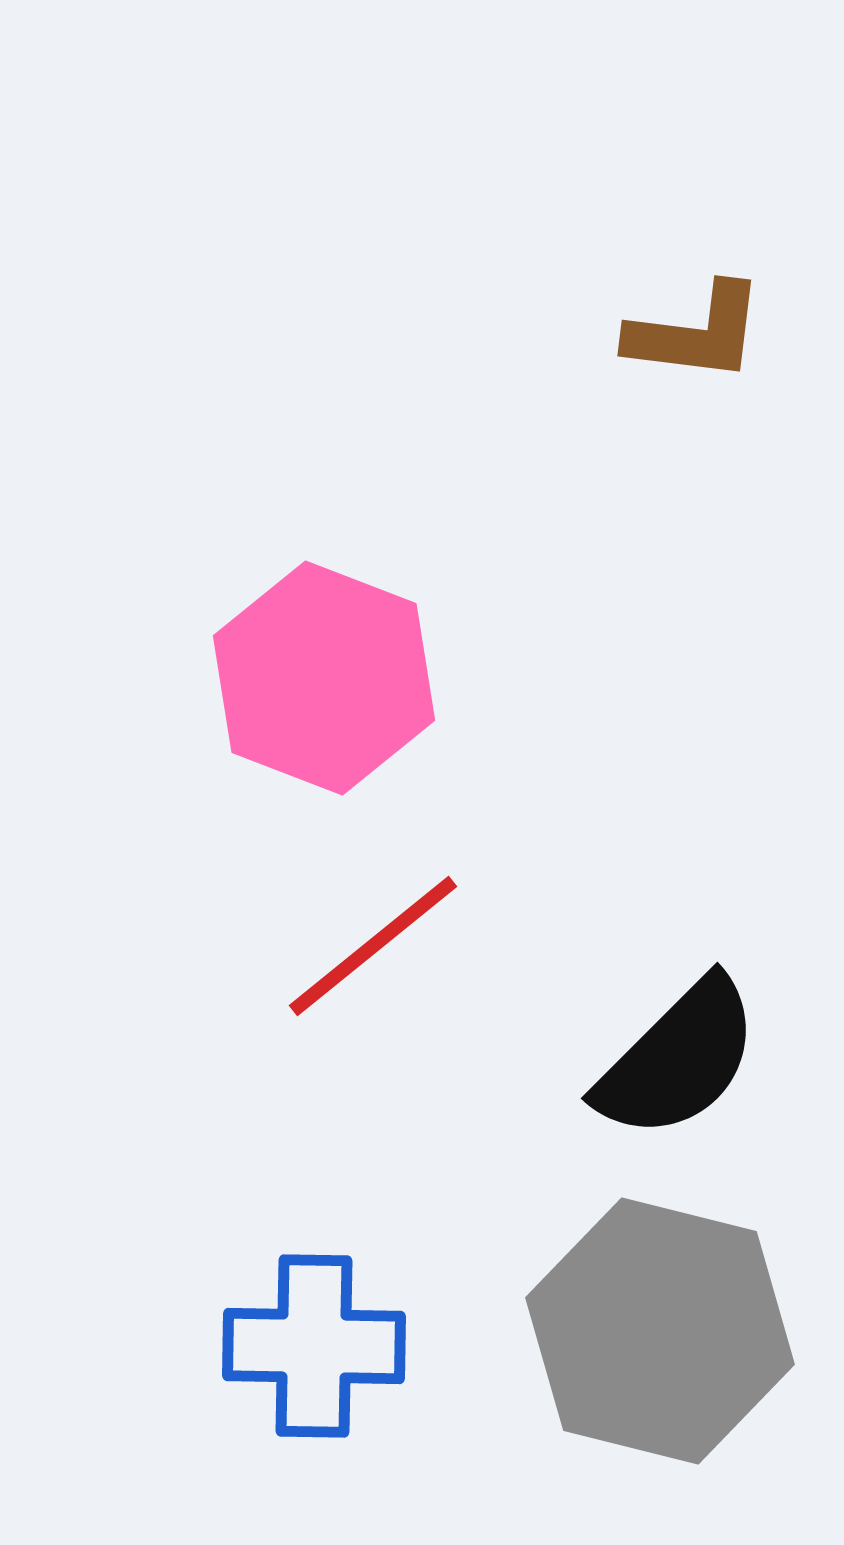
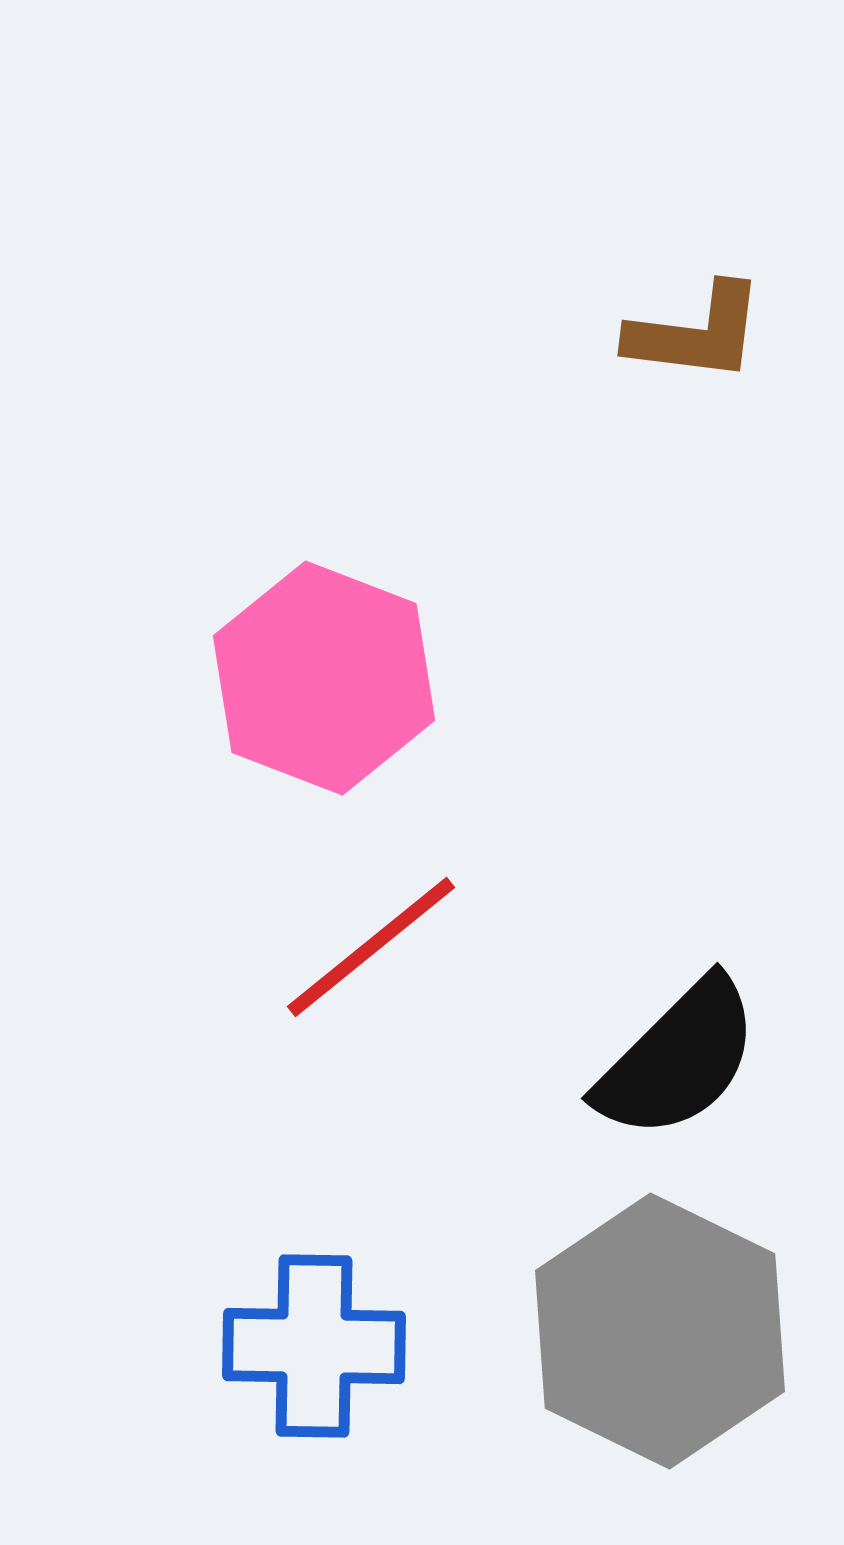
red line: moved 2 px left, 1 px down
gray hexagon: rotated 12 degrees clockwise
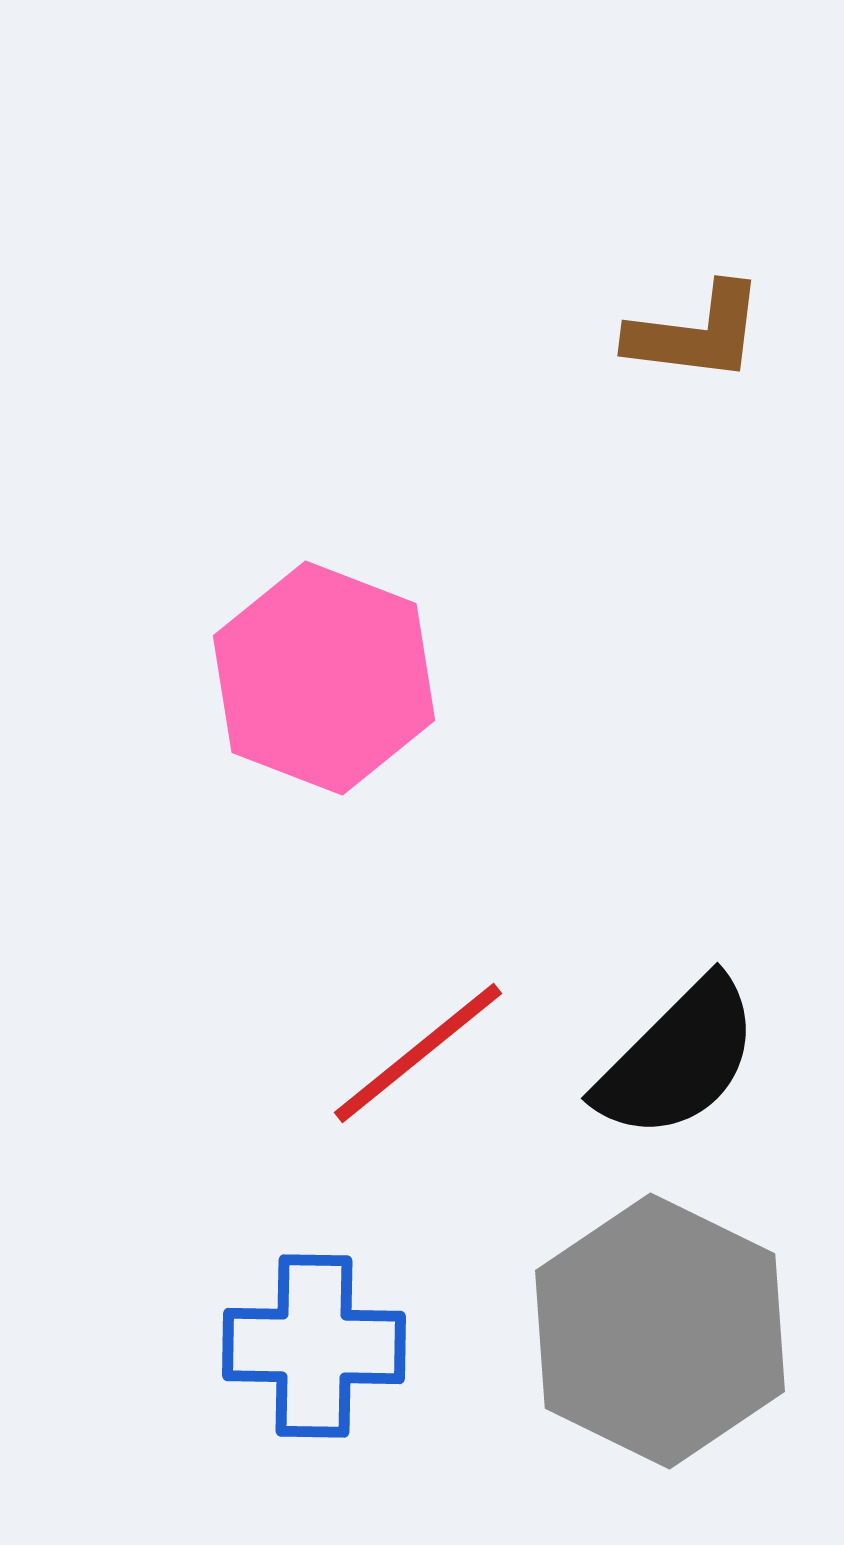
red line: moved 47 px right, 106 px down
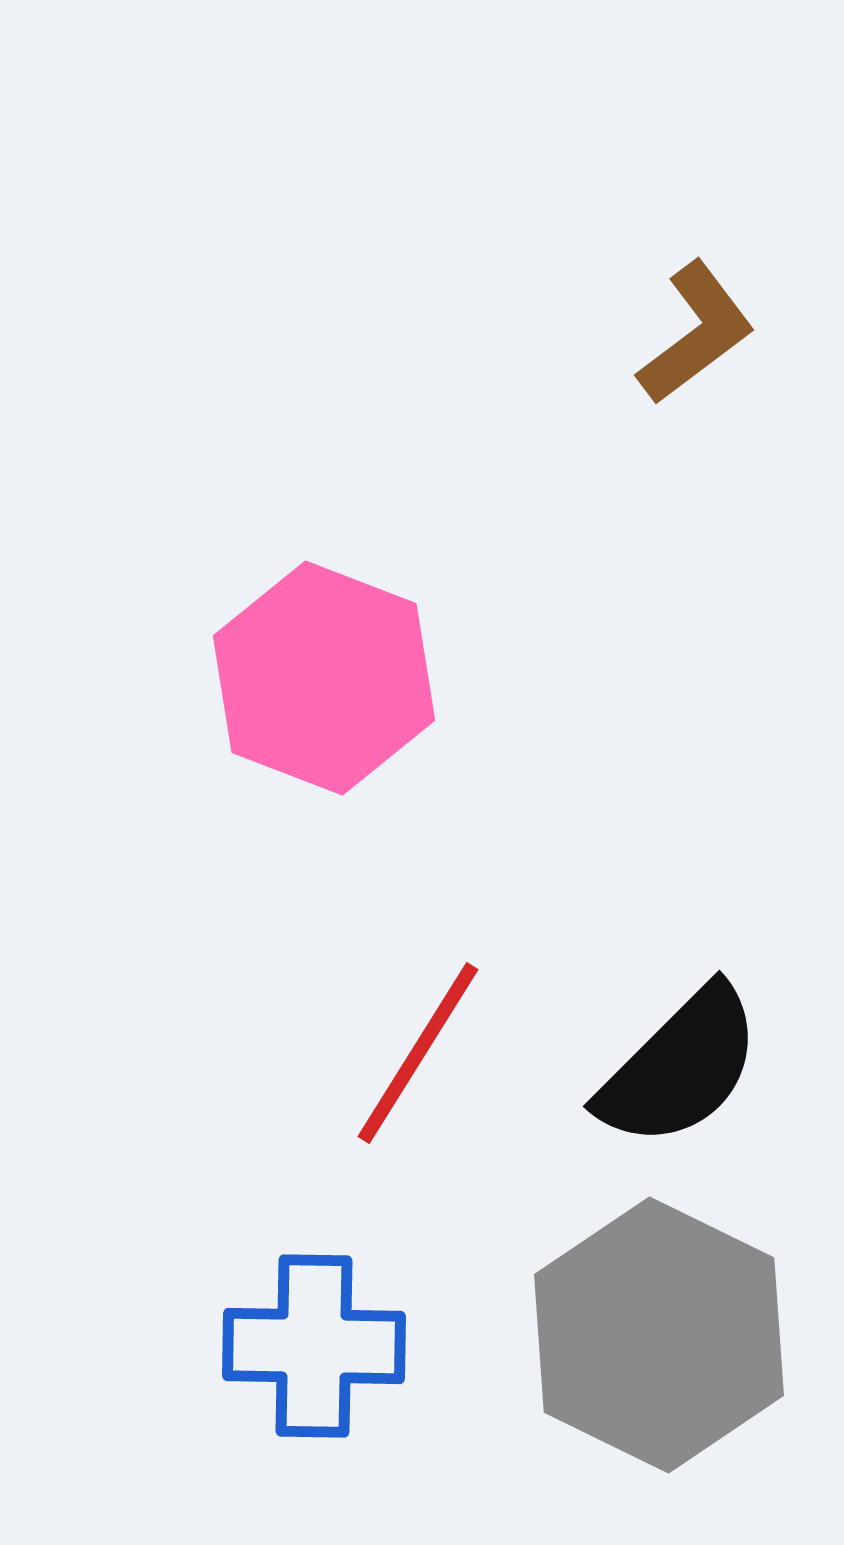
brown L-shape: rotated 44 degrees counterclockwise
red line: rotated 19 degrees counterclockwise
black semicircle: moved 2 px right, 8 px down
gray hexagon: moved 1 px left, 4 px down
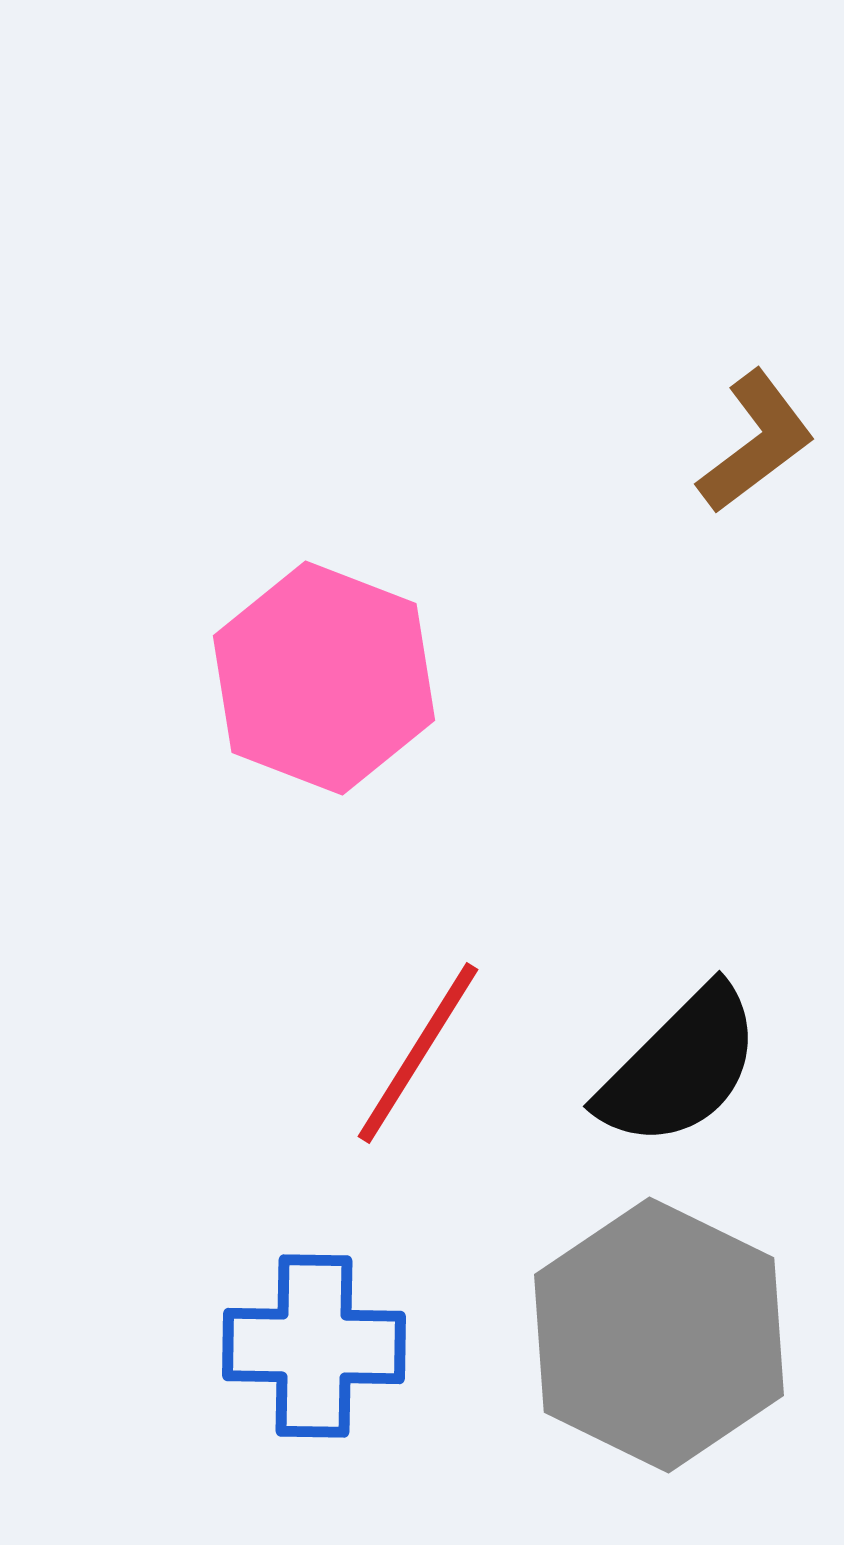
brown L-shape: moved 60 px right, 109 px down
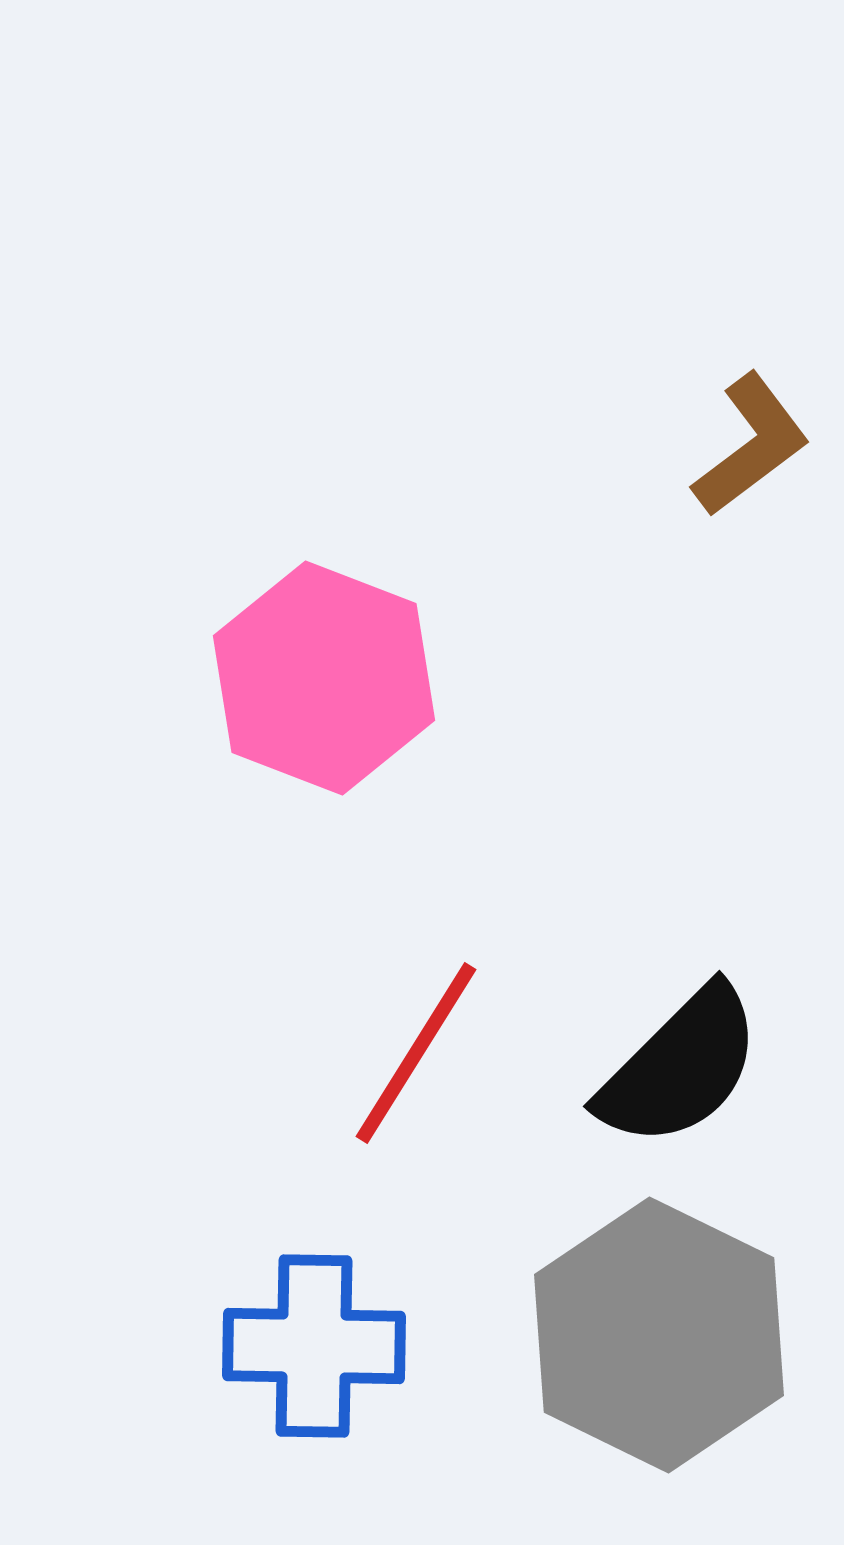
brown L-shape: moved 5 px left, 3 px down
red line: moved 2 px left
